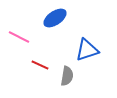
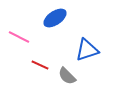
gray semicircle: rotated 126 degrees clockwise
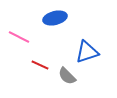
blue ellipse: rotated 20 degrees clockwise
blue triangle: moved 2 px down
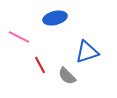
red line: rotated 36 degrees clockwise
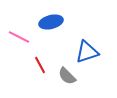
blue ellipse: moved 4 px left, 4 px down
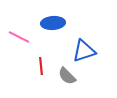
blue ellipse: moved 2 px right, 1 px down; rotated 10 degrees clockwise
blue triangle: moved 3 px left, 1 px up
red line: moved 1 px right, 1 px down; rotated 24 degrees clockwise
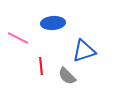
pink line: moved 1 px left, 1 px down
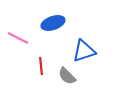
blue ellipse: rotated 15 degrees counterclockwise
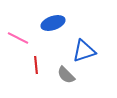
red line: moved 5 px left, 1 px up
gray semicircle: moved 1 px left, 1 px up
